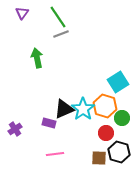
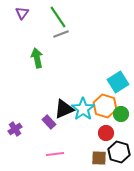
green circle: moved 1 px left, 4 px up
purple rectangle: moved 1 px up; rotated 32 degrees clockwise
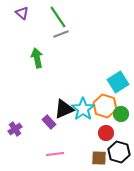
purple triangle: rotated 24 degrees counterclockwise
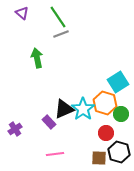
orange hexagon: moved 3 px up
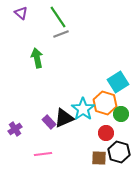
purple triangle: moved 1 px left
black triangle: moved 9 px down
pink line: moved 12 px left
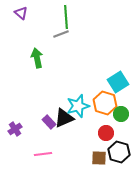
green line: moved 8 px right; rotated 30 degrees clockwise
cyan star: moved 5 px left, 3 px up; rotated 20 degrees clockwise
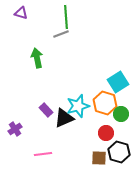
purple triangle: rotated 24 degrees counterclockwise
purple rectangle: moved 3 px left, 12 px up
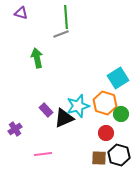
cyan square: moved 4 px up
black hexagon: moved 3 px down
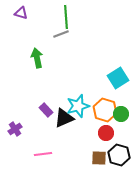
orange hexagon: moved 7 px down
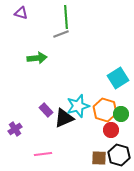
green arrow: rotated 96 degrees clockwise
red circle: moved 5 px right, 3 px up
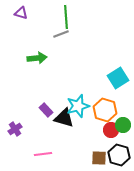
green circle: moved 2 px right, 11 px down
black triangle: rotated 40 degrees clockwise
